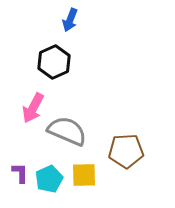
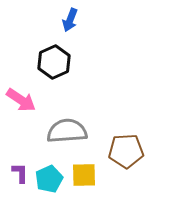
pink arrow: moved 12 px left, 8 px up; rotated 84 degrees counterclockwise
gray semicircle: rotated 27 degrees counterclockwise
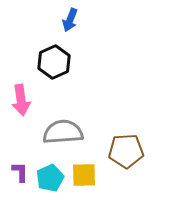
pink arrow: rotated 48 degrees clockwise
gray semicircle: moved 4 px left, 1 px down
purple L-shape: moved 1 px up
cyan pentagon: moved 1 px right, 1 px up
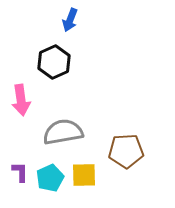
gray semicircle: rotated 6 degrees counterclockwise
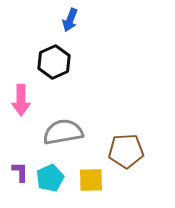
pink arrow: rotated 8 degrees clockwise
yellow square: moved 7 px right, 5 px down
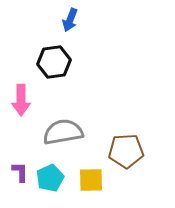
black hexagon: rotated 16 degrees clockwise
